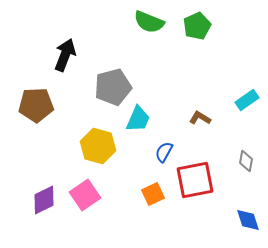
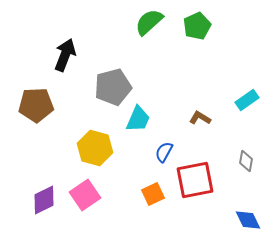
green semicircle: rotated 116 degrees clockwise
yellow hexagon: moved 3 px left, 2 px down
blue diamond: rotated 8 degrees counterclockwise
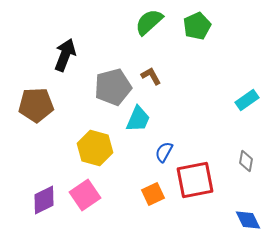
brown L-shape: moved 49 px left, 42 px up; rotated 30 degrees clockwise
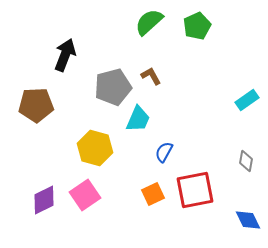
red square: moved 10 px down
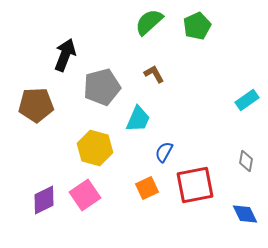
brown L-shape: moved 3 px right, 2 px up
gray pentagon: moved 11 px left
red square: moved 5 px up
orange square: moved 6 px left, 6 px up
blue diamond: moved 3 px left, 6 px up
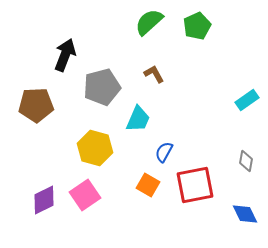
orange square: moved 1 px right, 3 px up; rotated 35 degrees counterclockwise
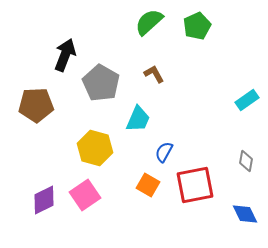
gray pentagon: moved 1 px left, 4 px up; rotated 27 degrees counterclockwise
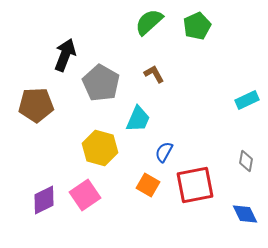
cyan rectangle: rotated 10 degrees clockwise
yellow hexagon: moved 5 px right
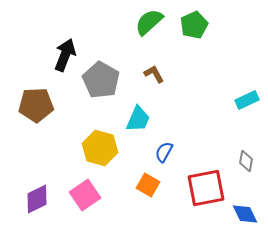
green pentagon: moved 3 px left, 1 px up
gray pentagon: moved 3 px up
red square: moved 11 px right, 3 px down
purple diamond: moved 7 px left, 1 px up
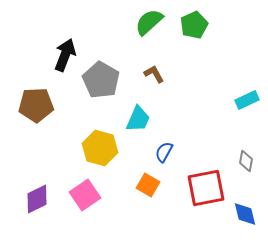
blue diamond: rotated 12 degrees clockwise
